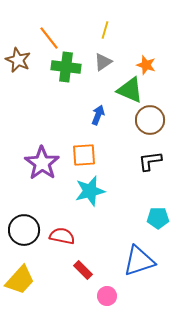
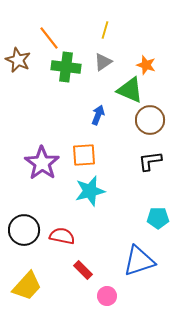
yellow trapezoid: moved 7 px right, 6 px down
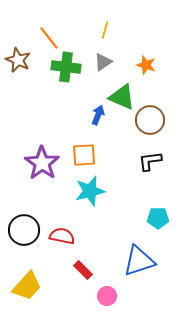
green triangle: moved 8 px left, 7 px down
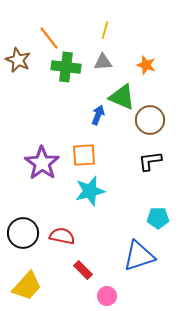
gray triangle: rotated 30 degrees clockwise
black circle: moved 1 px left, 3 px down
blue triangle: moved 5 px up
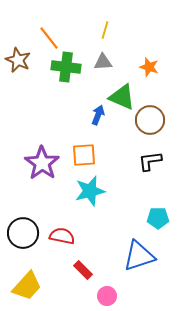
orange star: moved 3 px right, 2 px down
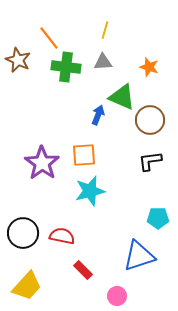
pink circle: moved 10 px right
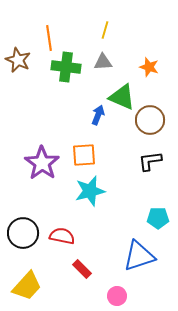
orange line: rotated 30 degrees clockwise
red rectangle: moved 1 px left, 1 px up
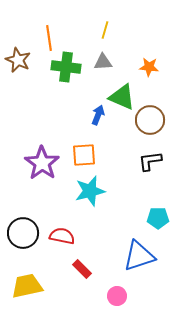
orange star: rotated 12 degrees counterclockwise
yellow trapezoid: rotated 144 degrees counterclockwise
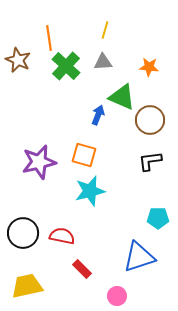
green cross: moved 1 px up; rotated 36 degrees clockwise
orange square: rotated 20 degrees clockwise
purple star: moved 3 px left, 1 px up; rotated 24 degrees clockwise
blue triangle: moved 1 px down
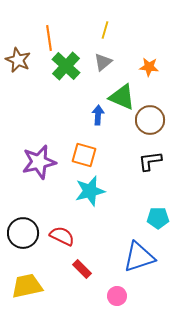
gray triangle: rotated 36 degrees counterclockwise
blue arrow: rotated 18 degrees counterclockwise
red semicircle: rotated 15 degrees clockwise
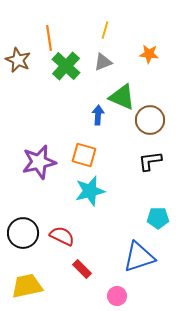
gray triangle: rotated 18 degrees clockwise
orange star: moved 13 px up
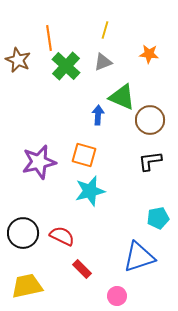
cyan pentagon: rotated 10 degrees counterclockwise
